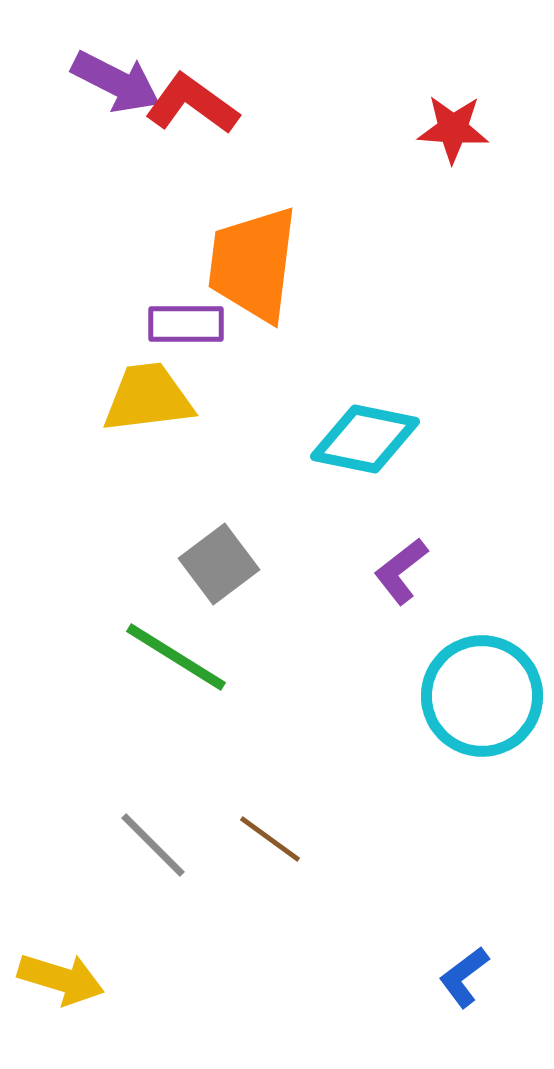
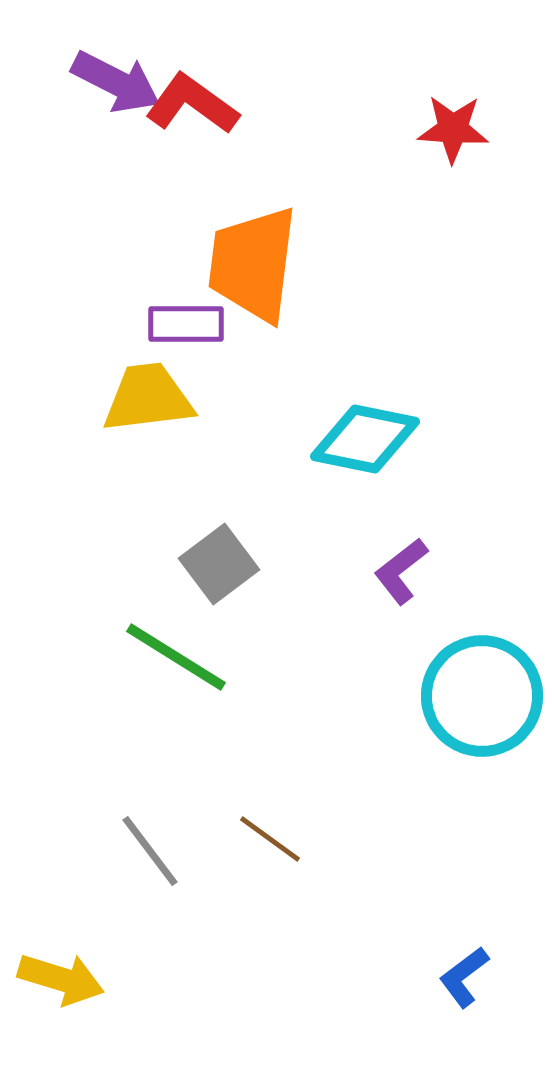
gray line: moved 3 px left, 6 px down; rotated 8 degrees clockwise
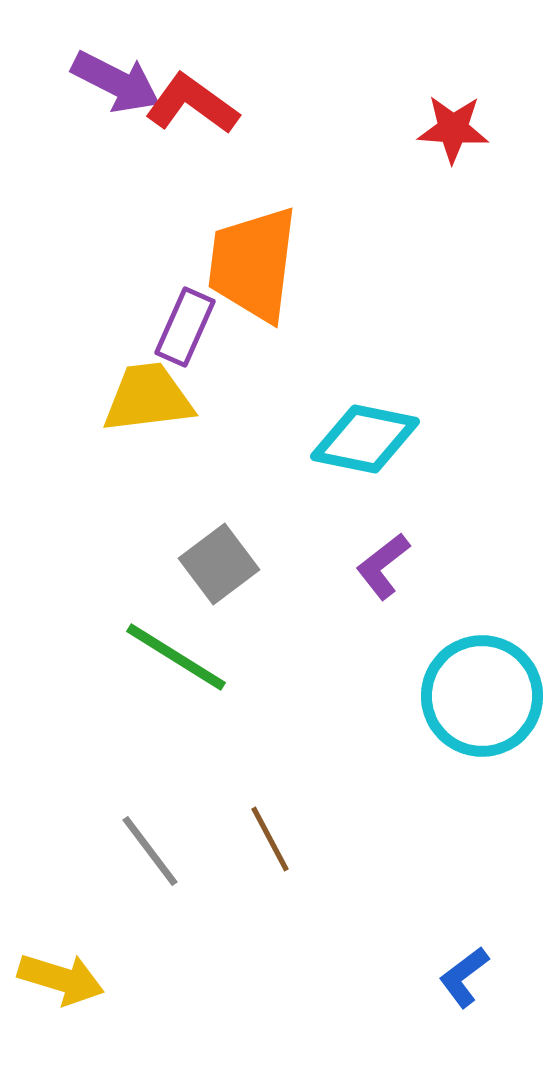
purple rectangle: moved 1 px left, 3 px down; rotated 66 degrees counterclockwise
purple L-shape: moved 18 px left, 5 px up
brown line: rotated 26 degrees clockwise
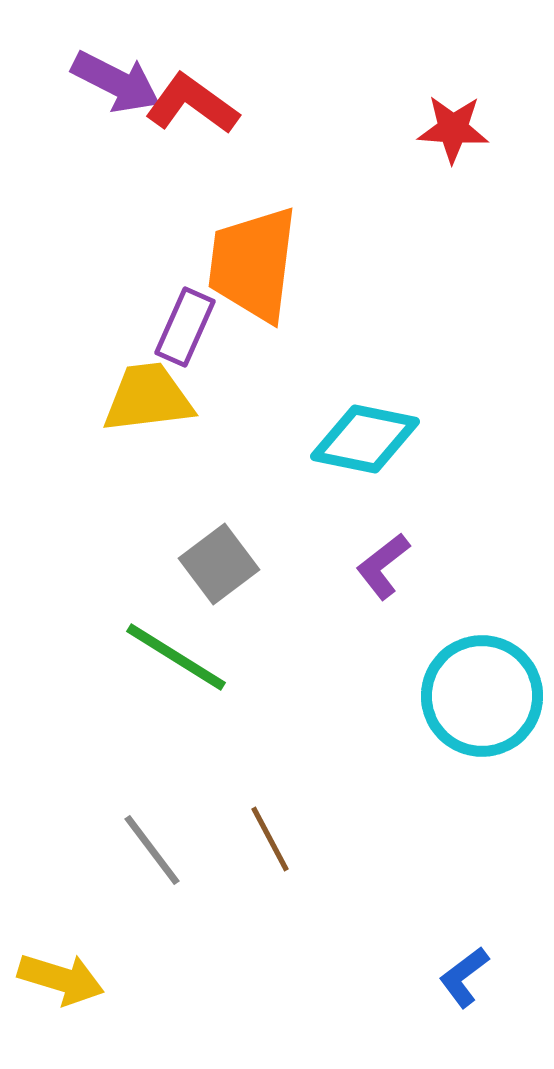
gray line: moved 2 px right, 1 px up
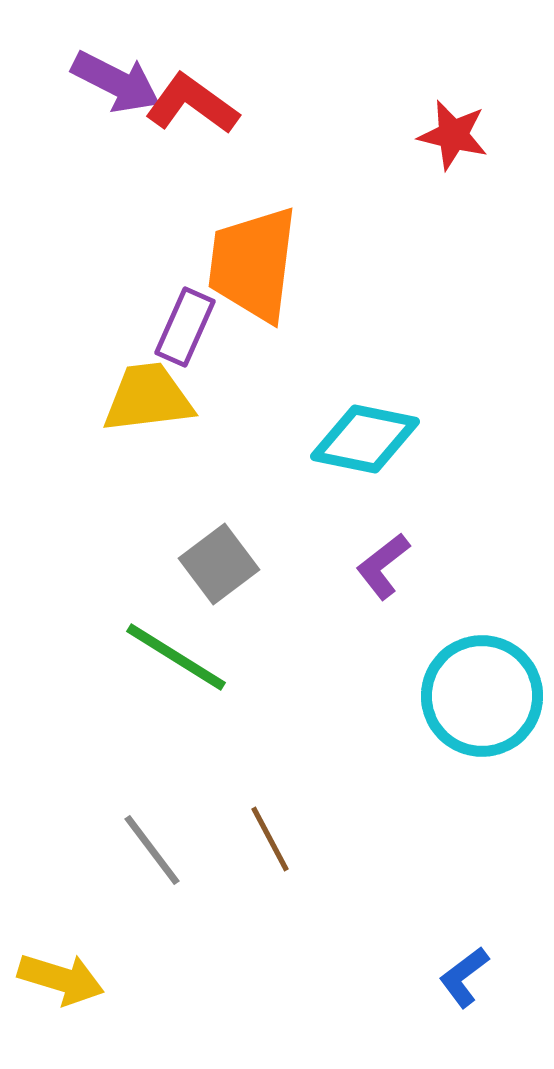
red star: moved 6 px down; rotated 10 degrees clockwise
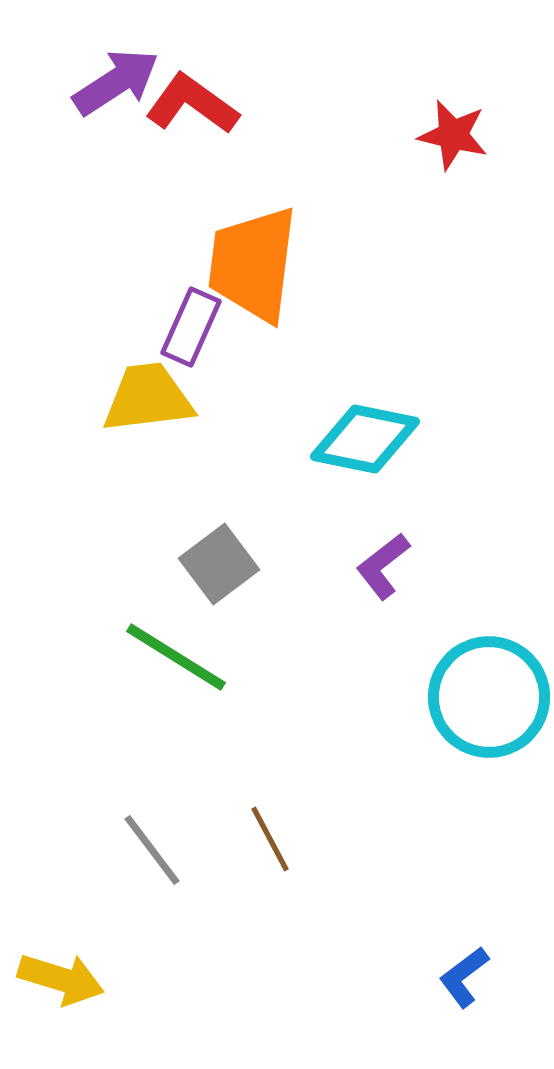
purple arrow: rotated 60 degrees counterclockwise
purple rectangle: moved 6 px right
cyan circle: moved 7 px right, 1 px down
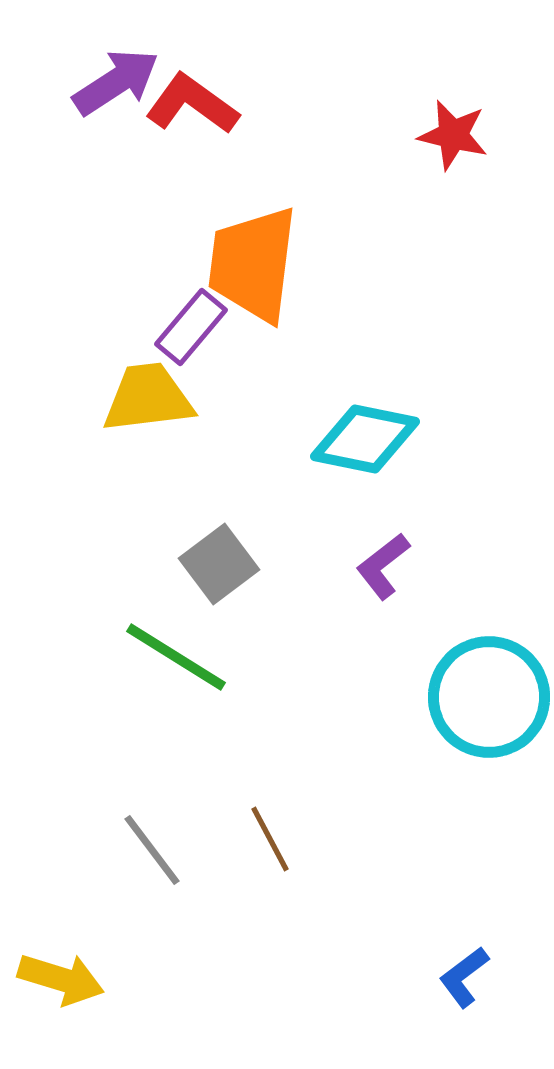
purple rectangle: rotated 16 degrees clockwise
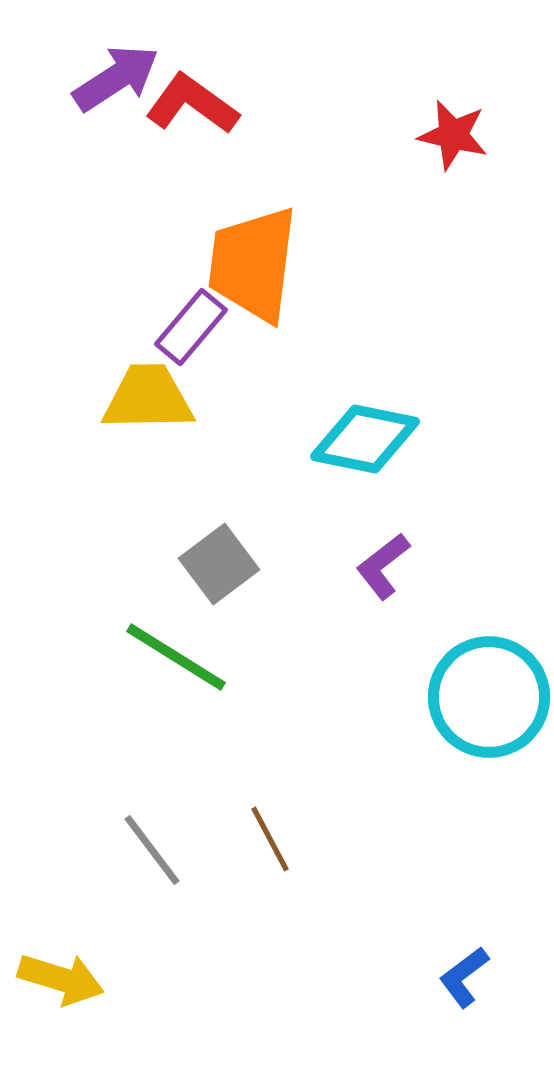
purple arrow: moved 4 px up
yellow trapezoid: rotated 6 degrees clockwise
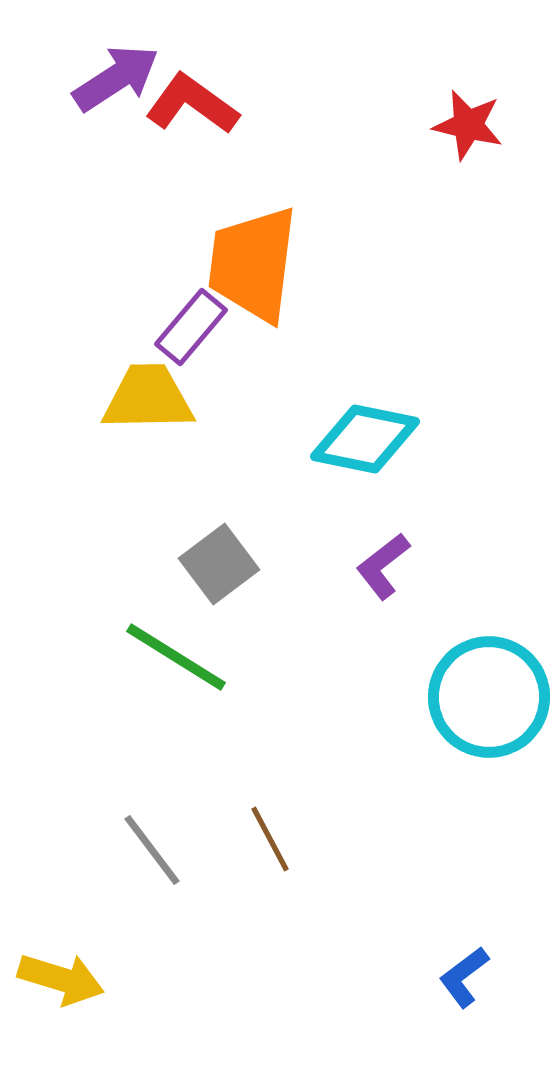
red star: moved 15 px right, 10 px up
